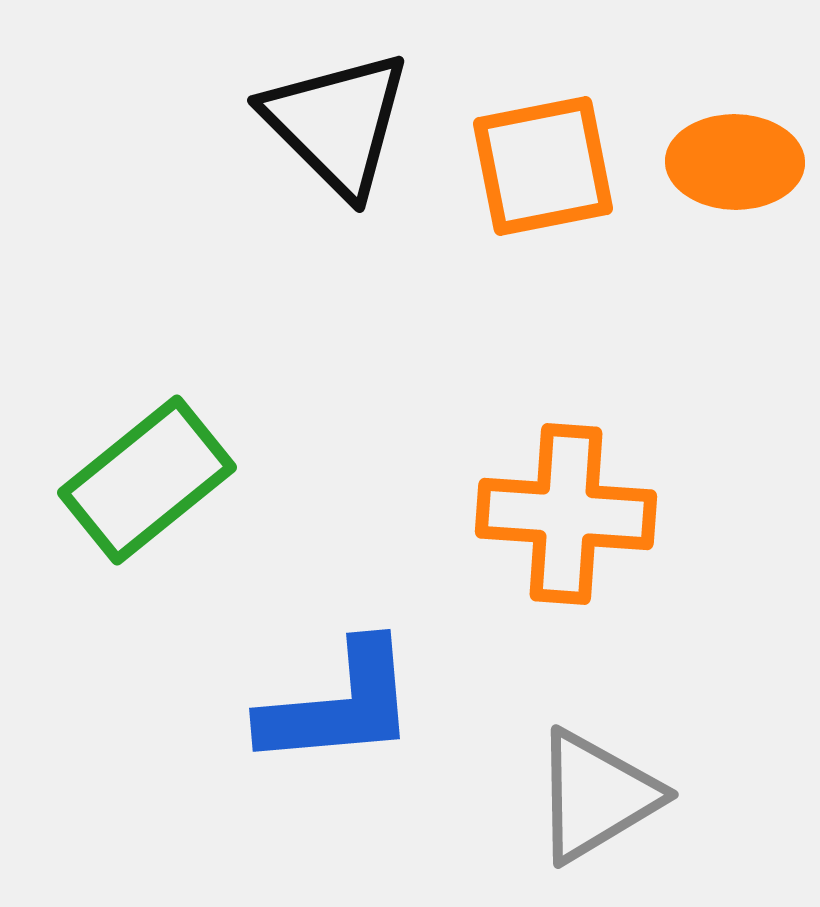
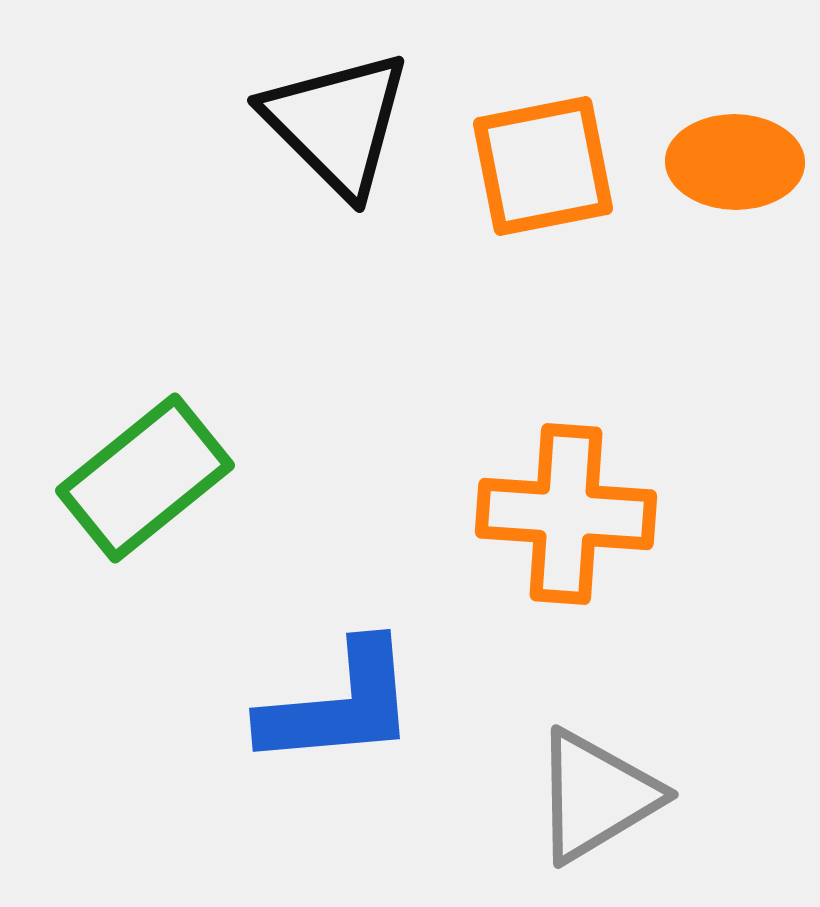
green rectangle: moved 2 px left, 2 px up
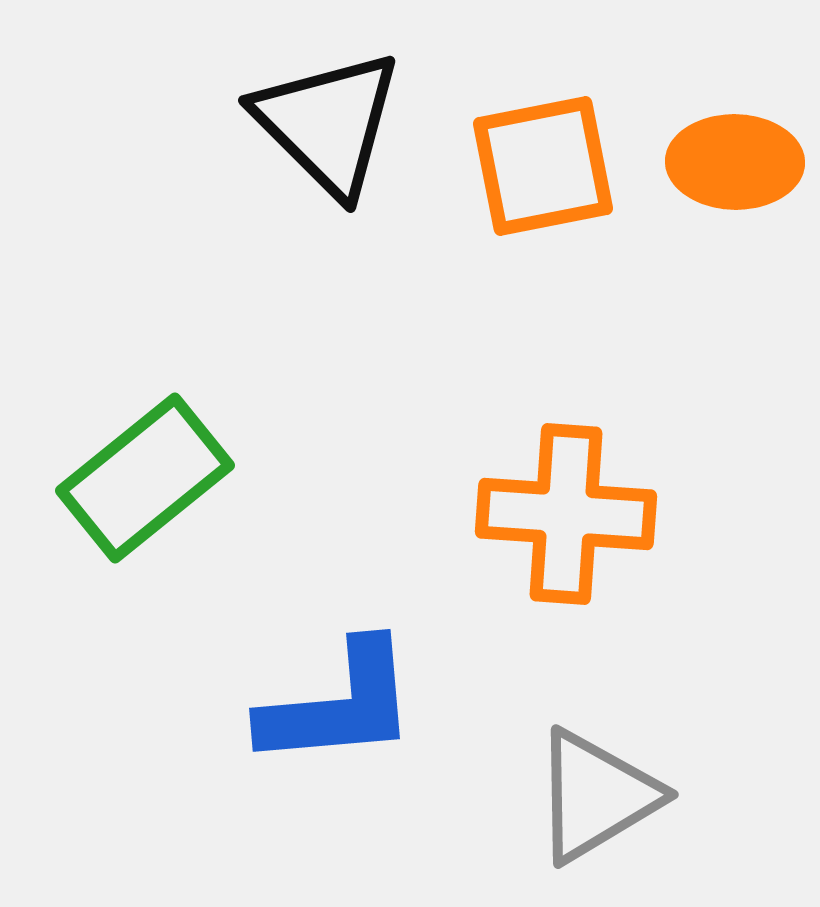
black triangle: moved 9 px left
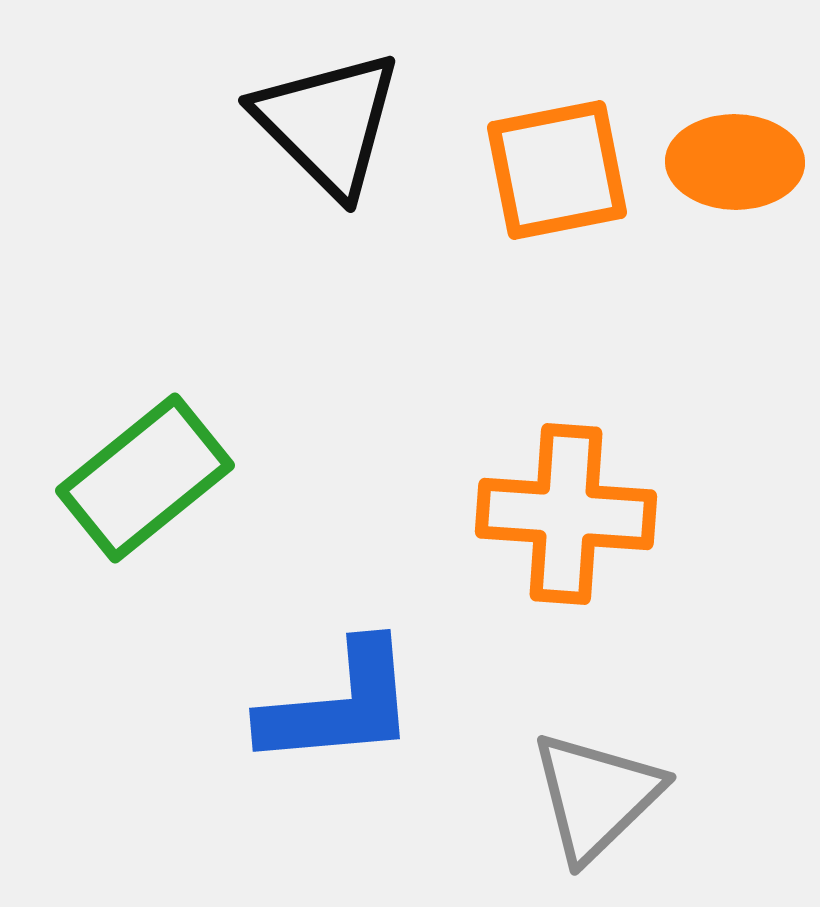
orange square: moved 14 px right, 4 px down
gray triangle: rotated 13 degrees counterclockwise
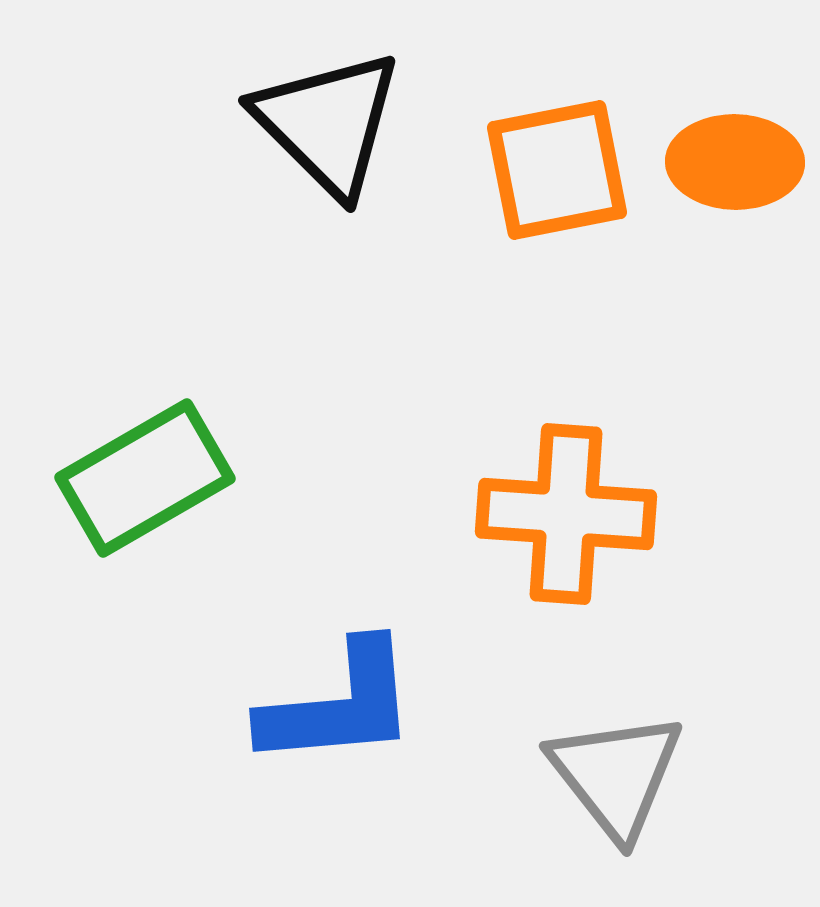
green rectangle: rotated 9 degrees clockwise
gray triangle: moved 20 px right, 21 px up; rotated 24 degrees counterclockwise
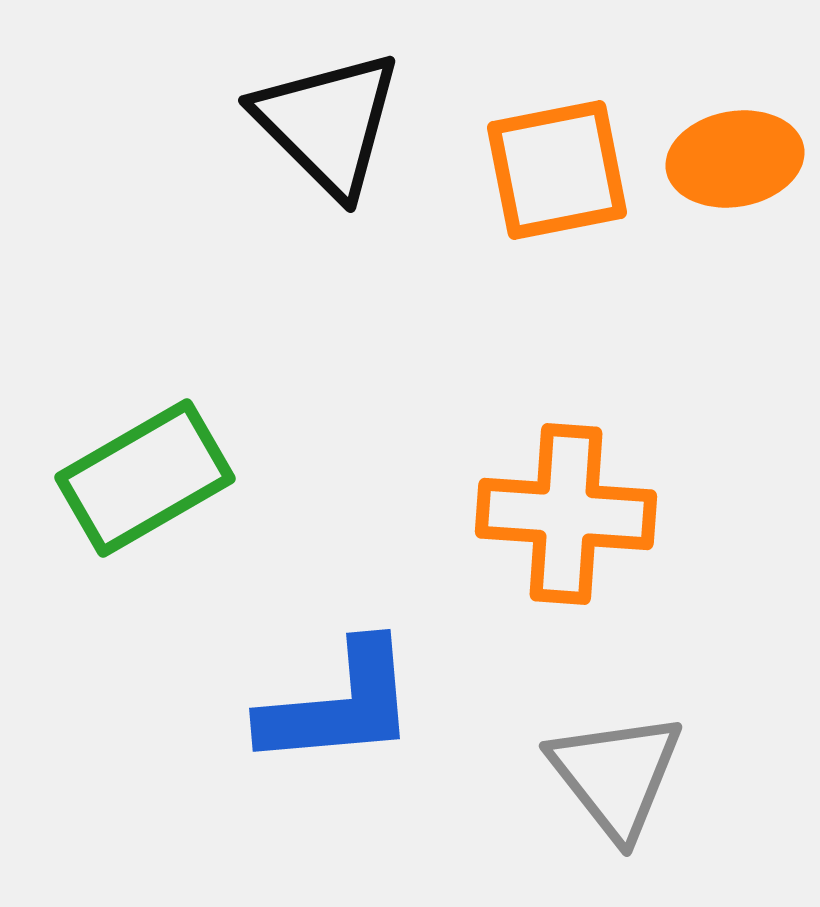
orange ellipse: moved 3 px up; rotated 11 degrees counterclockwise
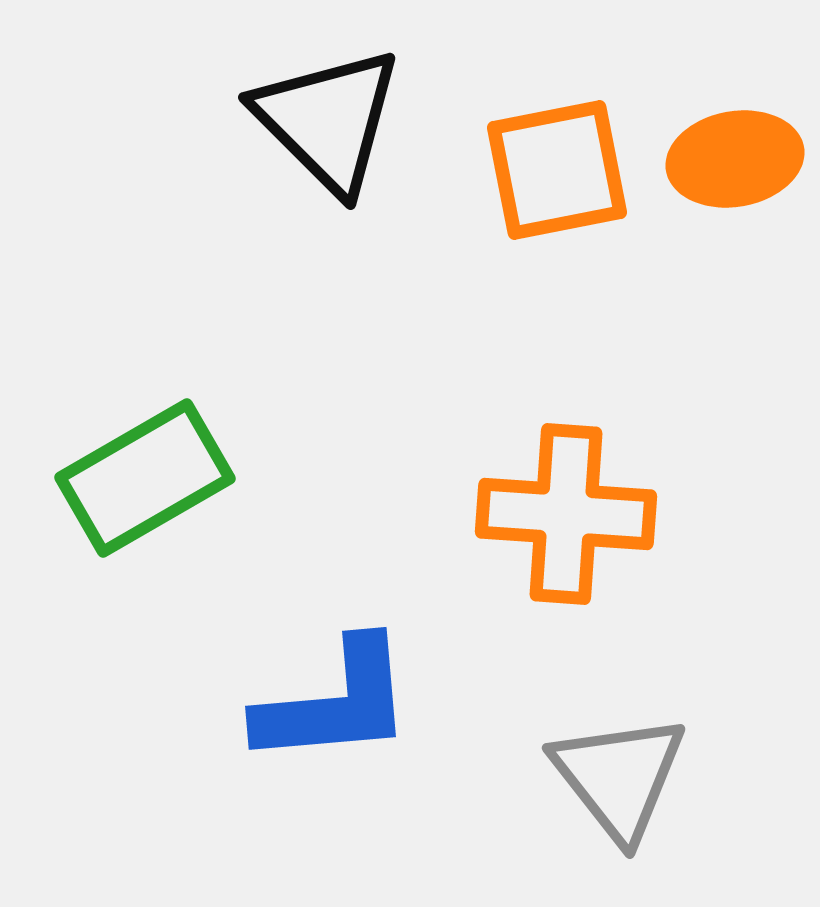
black triangle: moved 3 px up
blue L-shape: moved 4 px left, 2 px up
gray triangle: moved 3 px right, 2 px down
